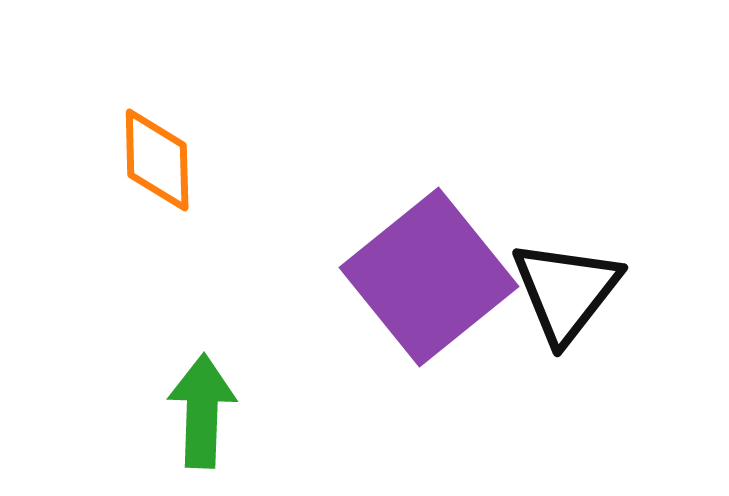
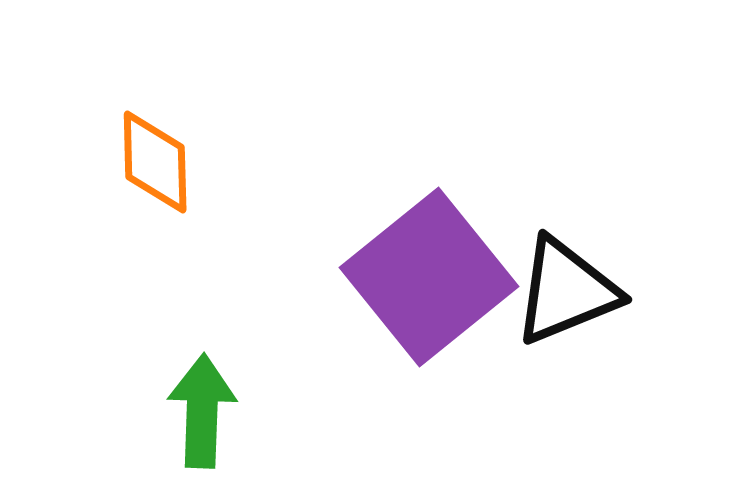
orange diamond: moved 2 px left, 2 px down
black triangle: rotated 30 degrees clockwise
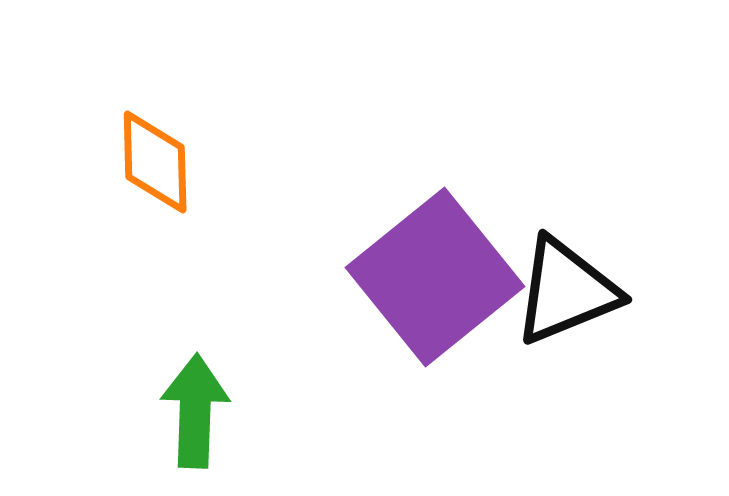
purple square: moved 6 px right
green arrow: moved 7 px left
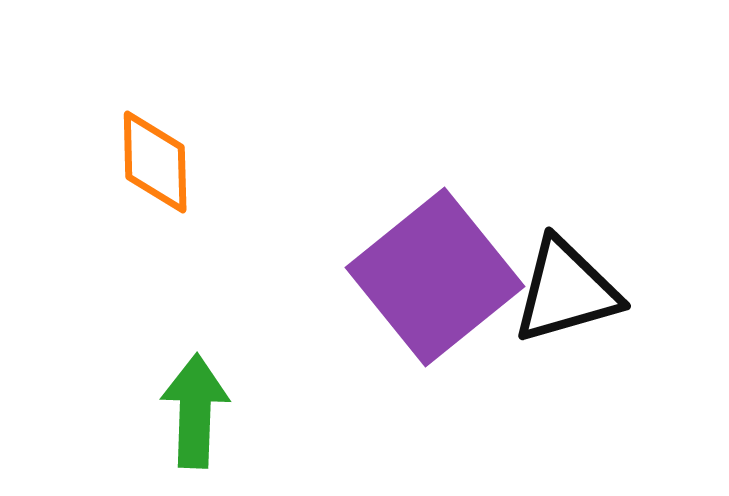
black triangle: rotated 6 degrees clockwise
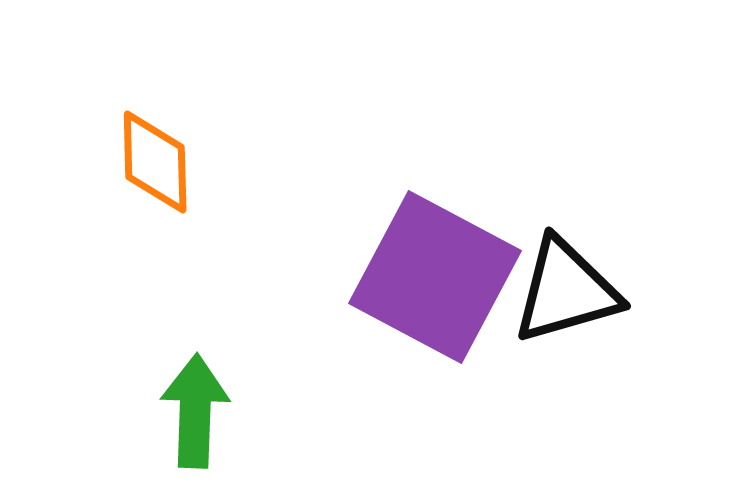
purple square: rotated 23 degrees counterclockwise
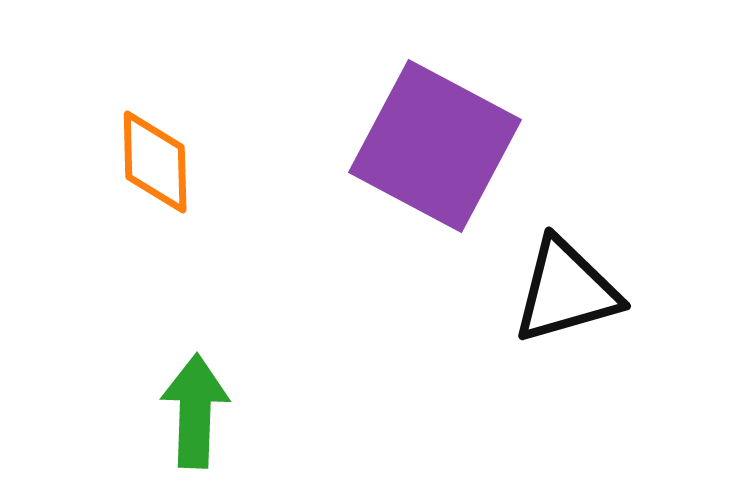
purple square: moved 131 px up
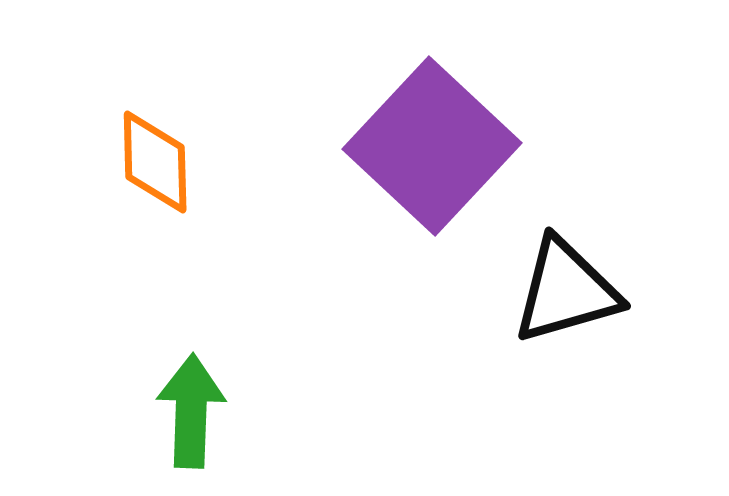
purple square: moved 3 px left; rotated 15 degrees clockwise
green arrow: moved 4 px left
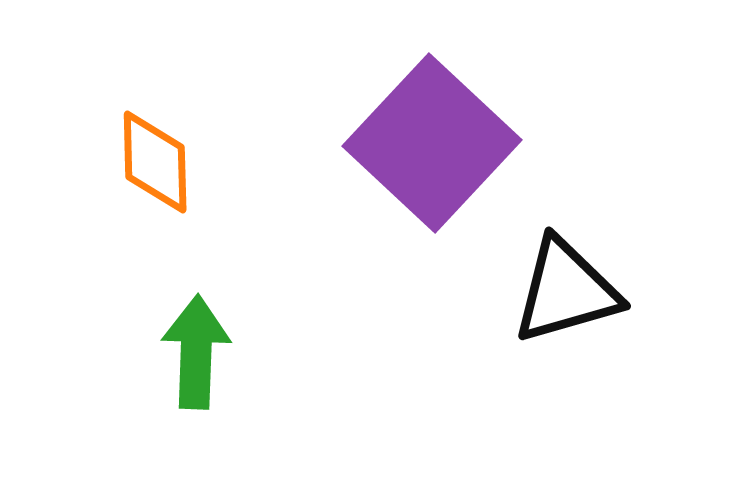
purple square: moved 3 px up
green arrow: moved 5 px right, 59 px up
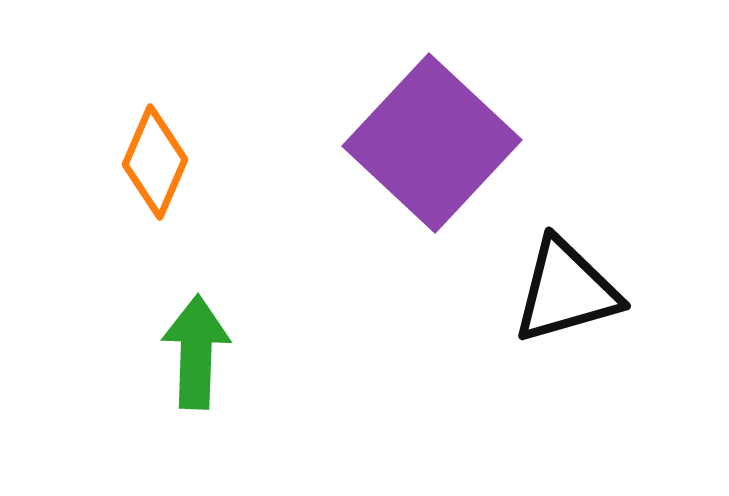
orange diamond: rotated 25 degrees clockwise
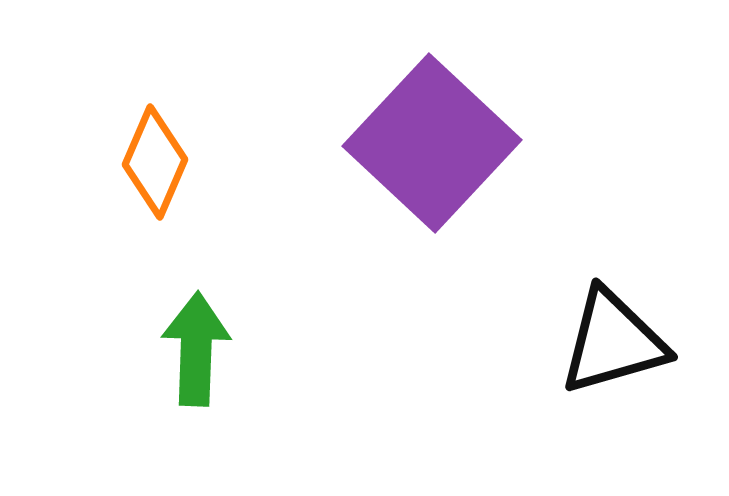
black triangle: moved 47 px right, 51 px down
green arrow: moved 3 px up
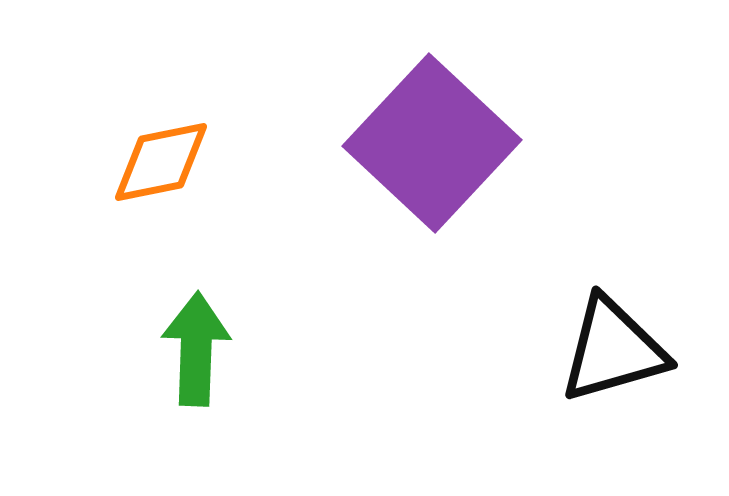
orange diamond: moved 6 px right; rotated 55 degrees clockwise
black triangle: moved 8 px down
